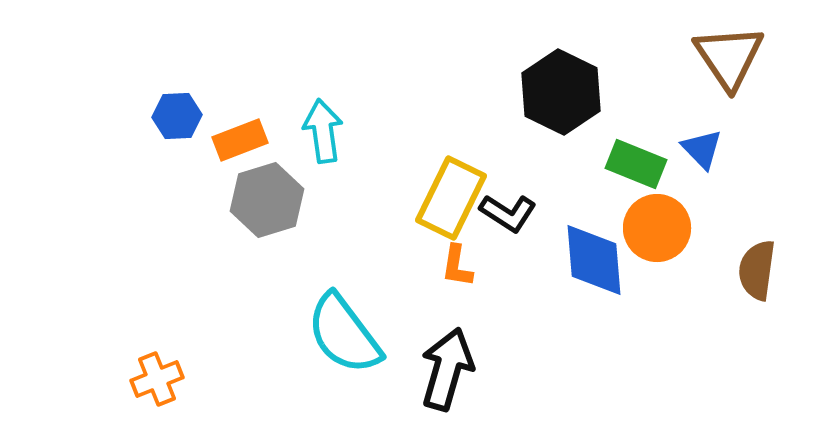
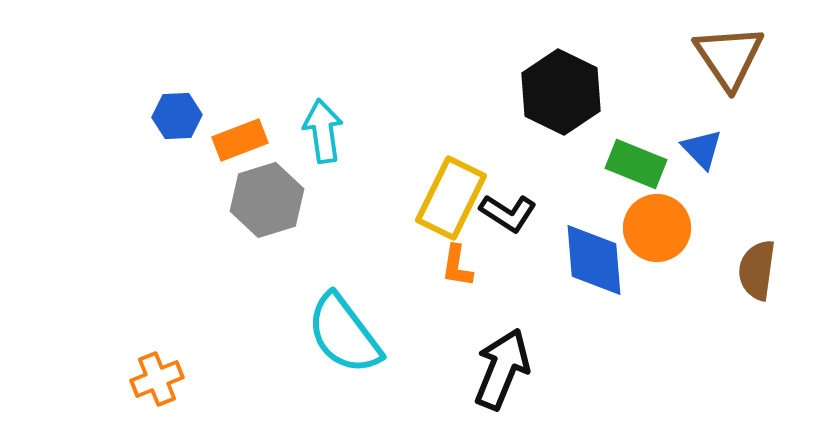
black arrow: moved 55 px right; rotated 6 degrees clockwise
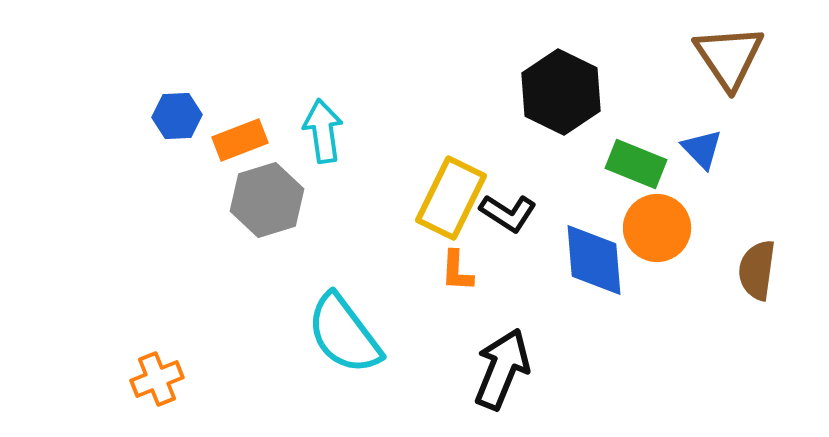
orange L-shape: moved 5 px down; rotated 6 degrees counterclockwise
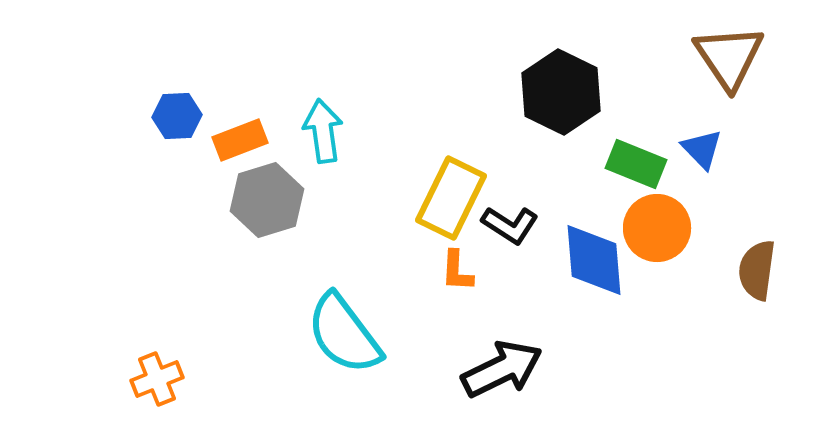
black L-shape: moved 2 px right, 12 px down
black arrow: rotated 42 degrees clockwise
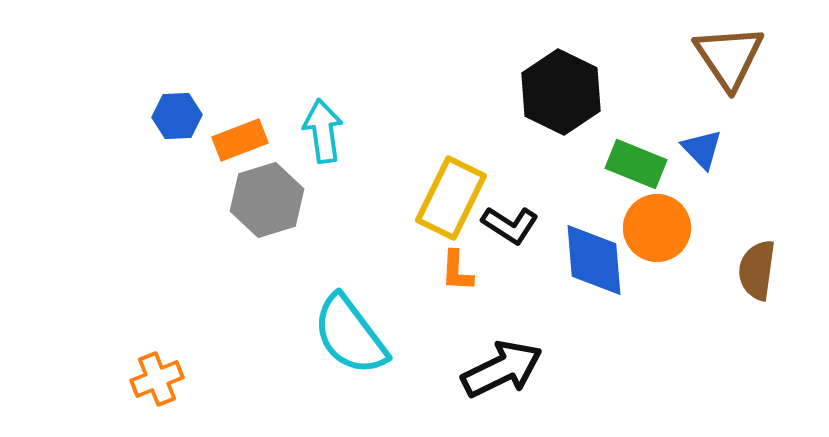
cyan semicircle: moved 6 px right, 1 px down
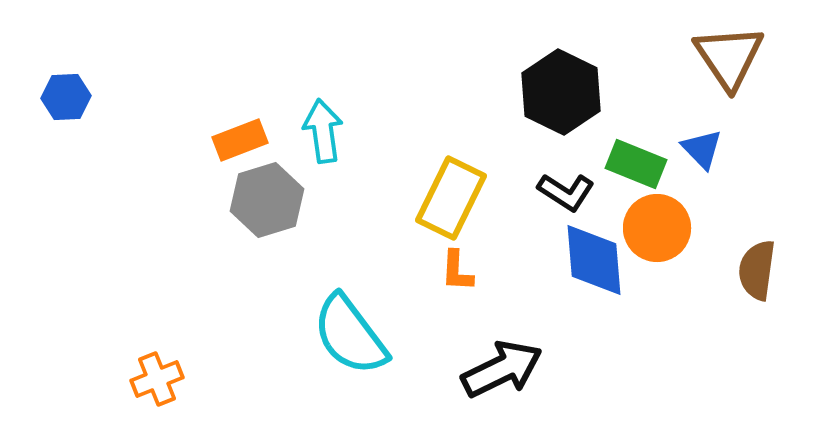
blue hexagon: moved 111 px left, 19 px up
black L-shape: moved 56 px right, 33 px up
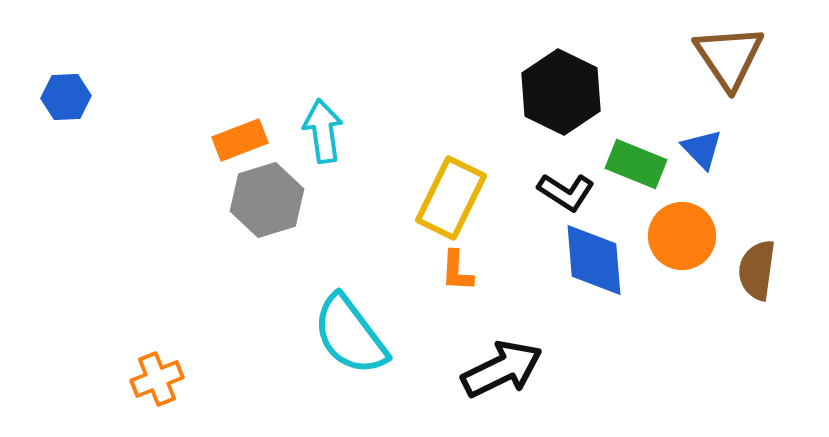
orange circle: moved 25 px right, 8 px down
